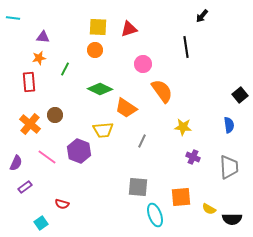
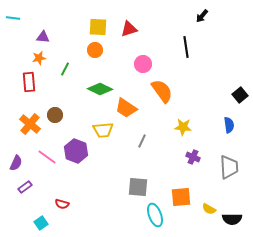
purple hexagon: moved 3 px left
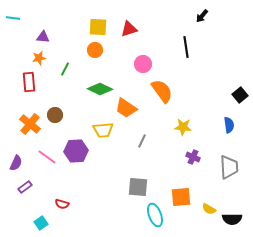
purple hexagon: rotated 25 degrees counterclockwise
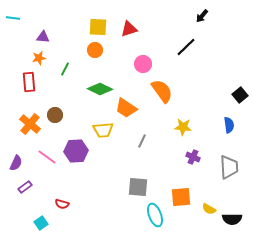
black line: rotated 55 degrees clockwise
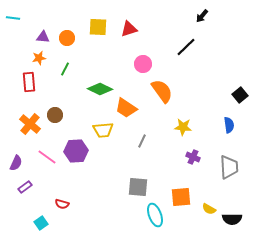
orange circle: moved 28 px left, 12 px up
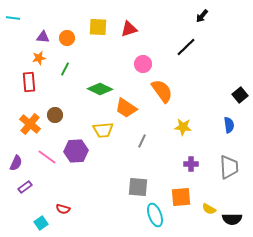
purple cross: moved 2 px left, 7 px down; rotated 24 degrees counterclockwise
red semicircle: moved 1 px right, 5 px down
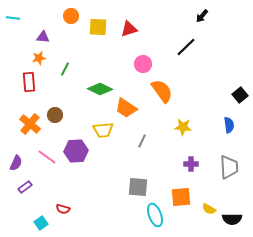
orange circle: moved 4 px right, 22 px up
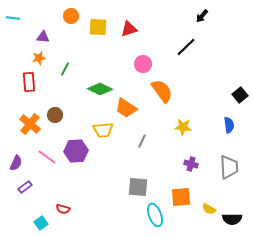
purple cross: rotated 16 degrees clockwise
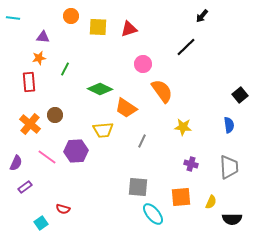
yellow semicircle: moved 2 px right, 7 px up; rotated 96 degrees counterclockwise
cyan ellipse: moved 2 px left, 1 px up; rotated 20 degrees counterclockwise
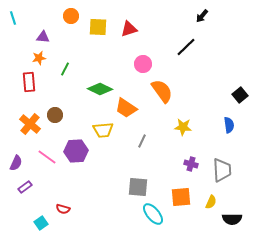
cyan line: rotated 64 degrees clockwise
gray trapezoid: moved 7 px left, 3 px down
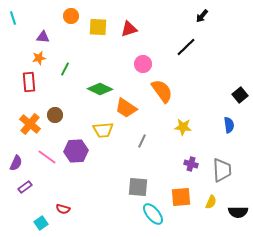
black semicircle: moved 6 px right, 7 px up
